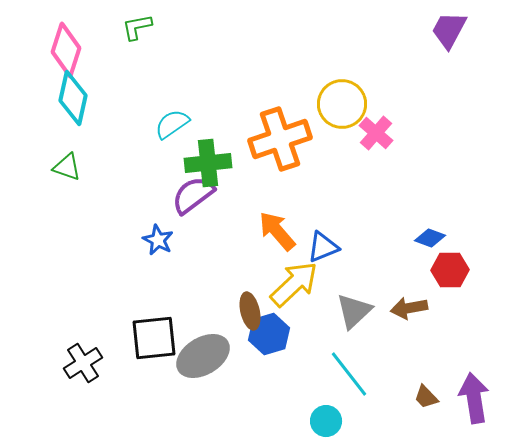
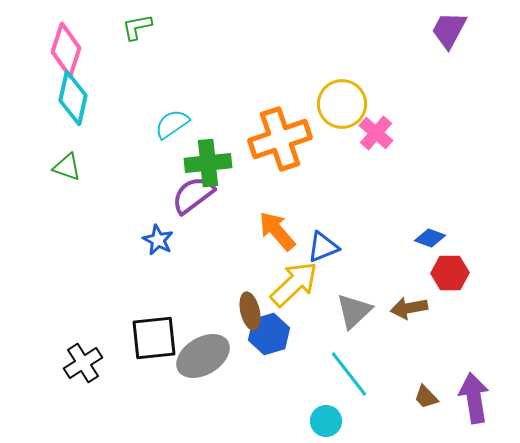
red hexagon: moved 3 px down
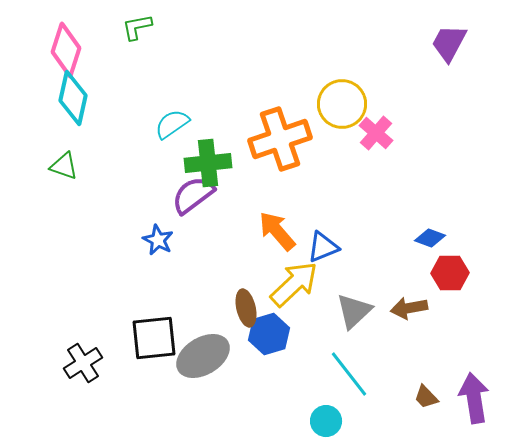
purple trapezoid: moved 13 px down
green triangle: moved 3 px left, 1 px up
brown ellipse: moved 4 px left, 3 px up
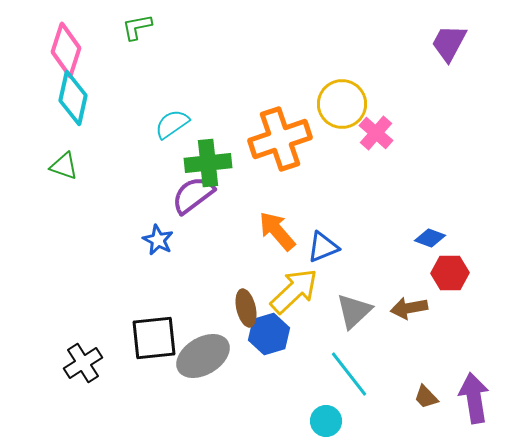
yellow arrow: moved 7 px down
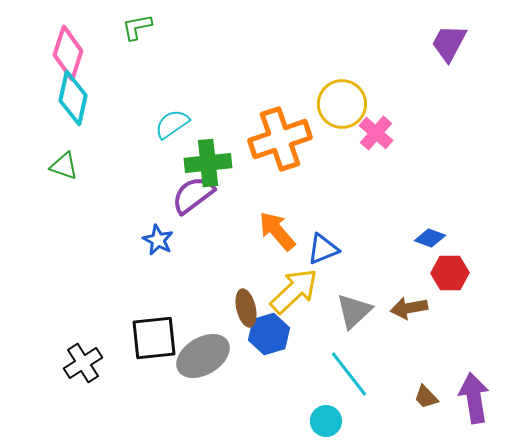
pink diamond: moved 2 px right, 3 px down
blue triangle: moved 2 px down
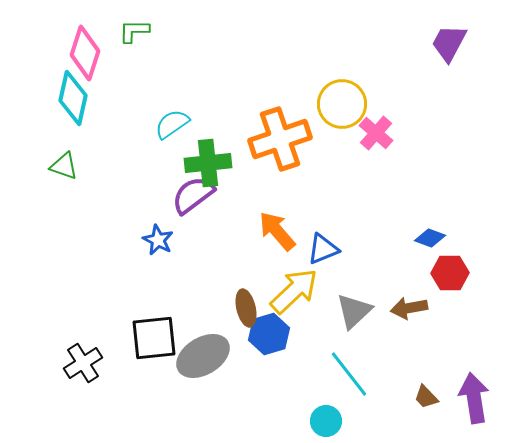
green L-shape: moved 3 px left, 4 px down; rotated 12 degrees clockwise
pink diamond: moved 17 px right
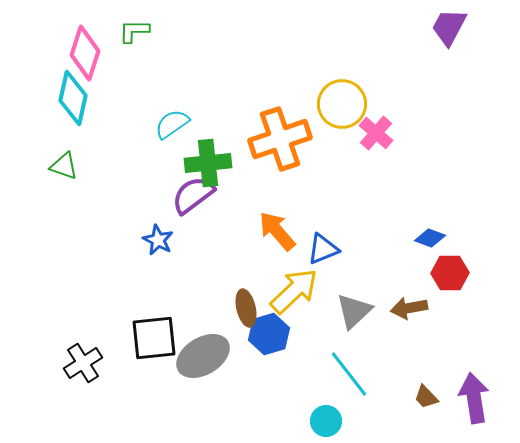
purple trapezoid: moved 16 px up
